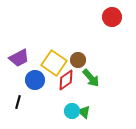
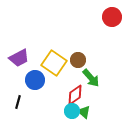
red diamond: moved 9 px right, 15 px down
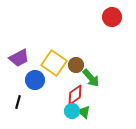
brown circle: moved 2 px left, 5 px down
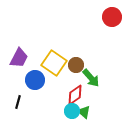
purple trapezoid: rotated 35 degrees counterclockwise
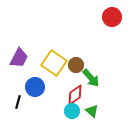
blue circle: moved 7 px down
green triangle: moved 8 px right, 1 px up
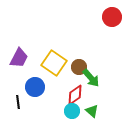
brown circle: moved 3 px right, 2 px down
black line: rotated 24 degrees counterclockwise
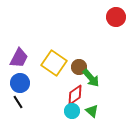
red circle: moved 4 px right
blue circle: moved 15 px left, 4 px up
black line: rotated 24 degrees counterclockwise
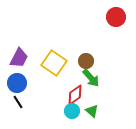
brown circle: moved 7 px right, 6 px up
blue circle: moved 3 px left
